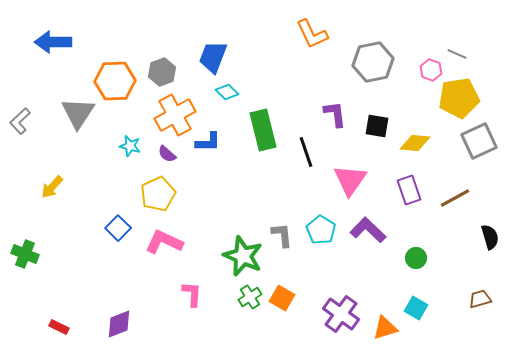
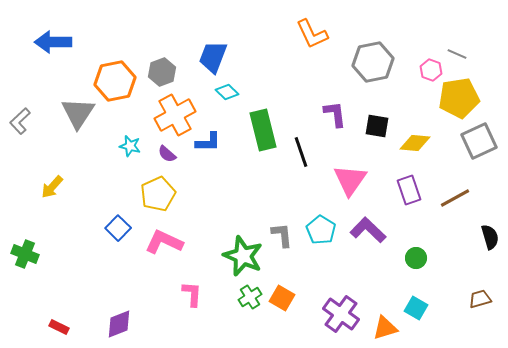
orange hexagon at (115, 81): rotated 9 degrees counterclockwise
black line at (306, 152): moved 5 px left
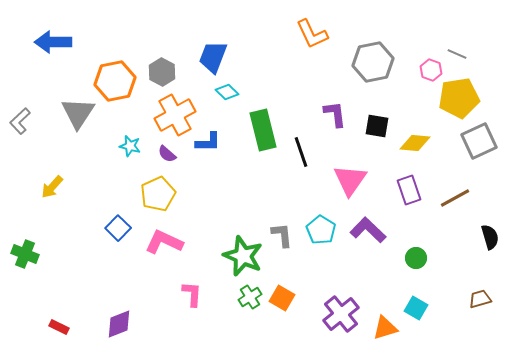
gray hexagon at (162, 72): rotated 12 degrees counterclockwise
purple cross at (341, 314): rotated 15 degrees clockwise
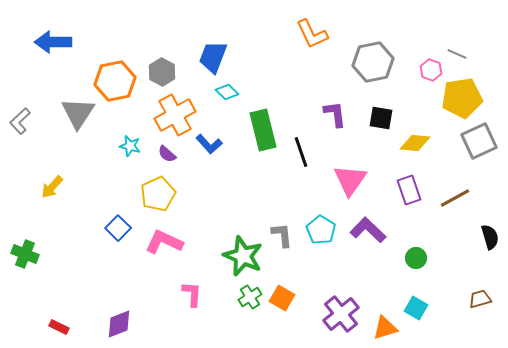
yellow pentagon at (459, 98): moved 3 px right
black square at (377, 126): moved 4 px right, 8 px up
blue L-shape at (208, 142): moved 1 px right, 2 px down; rotated 48 degrees clockwise
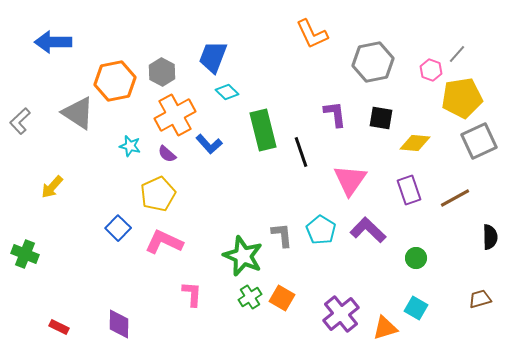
gray line at (457, 54): rotated 72 degrees counterclockwise
gray triangle at (78, 113): rotated 30 degrees counterclockwise
black semicircle at (490, 237): rotated 15 degrees clockwise
purple diamond at (119, 324): rotated 68 degrees counterclockwise
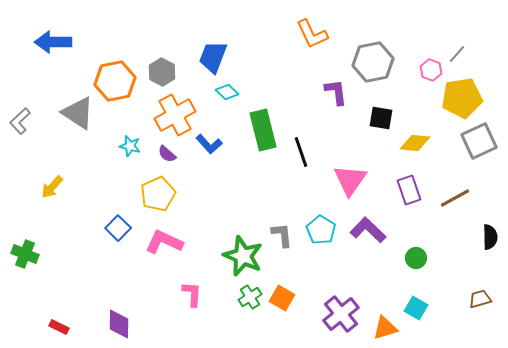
purple L-shape at (335, 114): moved 1 px right, 22 px up
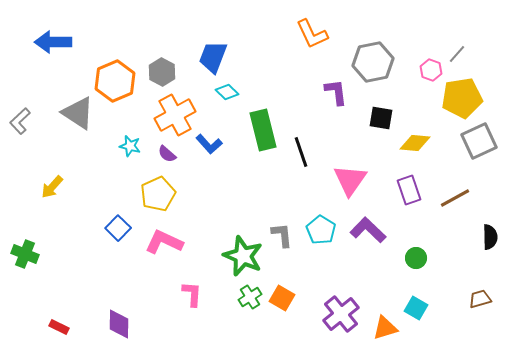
orange hexagon at (115, 81): rotated 12 degrees counterclockwise
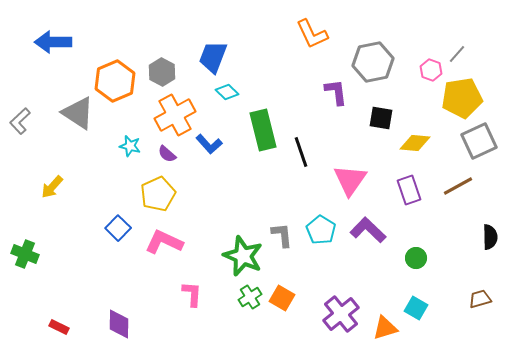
brown line at (455, 198): moved 3 px right, 12 px up
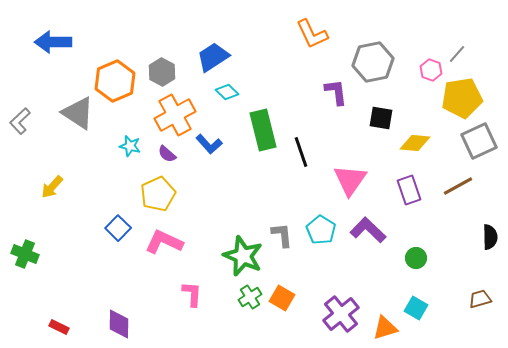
blue trapezoid at (213, 57): rotated 36 degrees clockwise
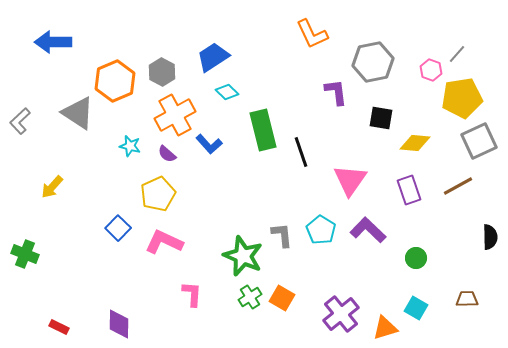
brown trapezoid at (480, 299): moved 13 px left; rotated 15 degrees clockwise
